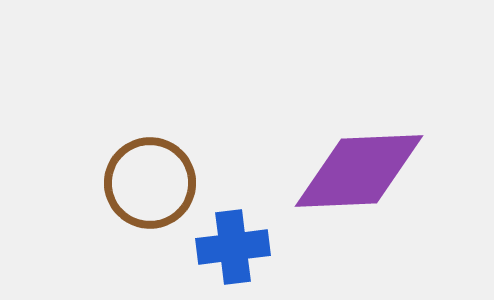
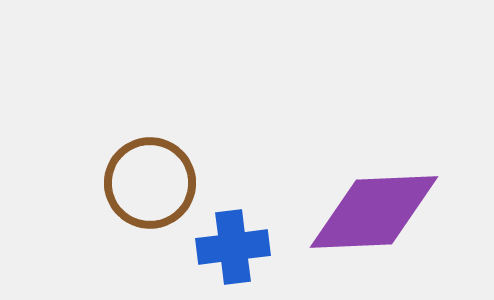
purple diamond: moved 15 px right, 41 px down
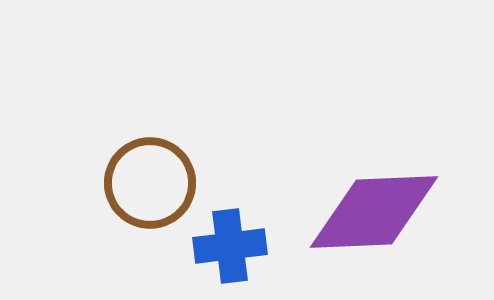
blue cross: moved 3 px left, 1 px up
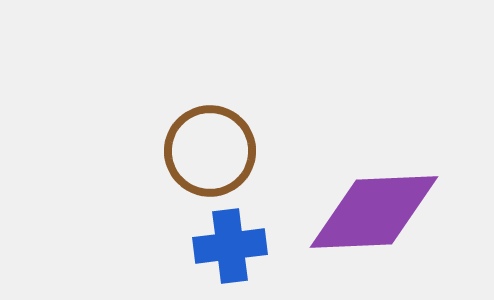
brown circle: moved 60 px right, 32 px up
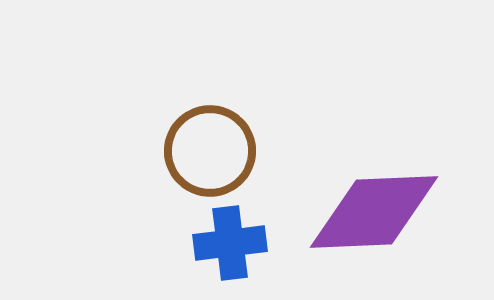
blue cross: moved 3 px up
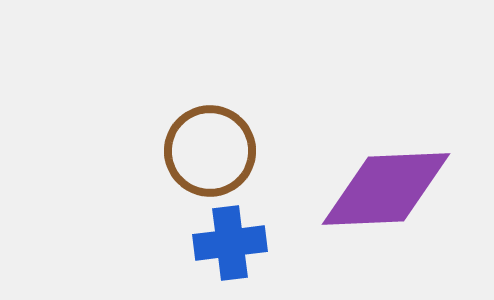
purple diamond: moved 12 px right, 23 px up
